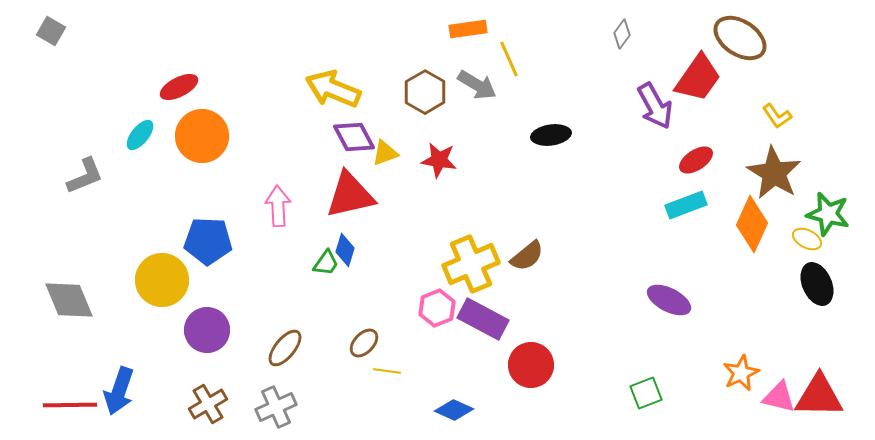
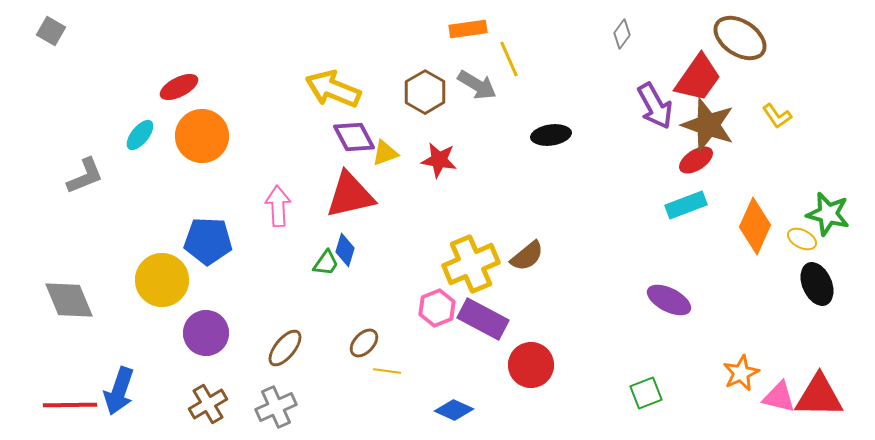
brown star at (774, 173): moved 66 px left, 48 px up; rotated 12 degrees counterclockwise
orange diamond at (752, 224): moved 3 px right, 2 px down
yellow ellipse at (807, 239): moved 5 px left
purple circle at (207, 330): moved 1 px left, 3 px down
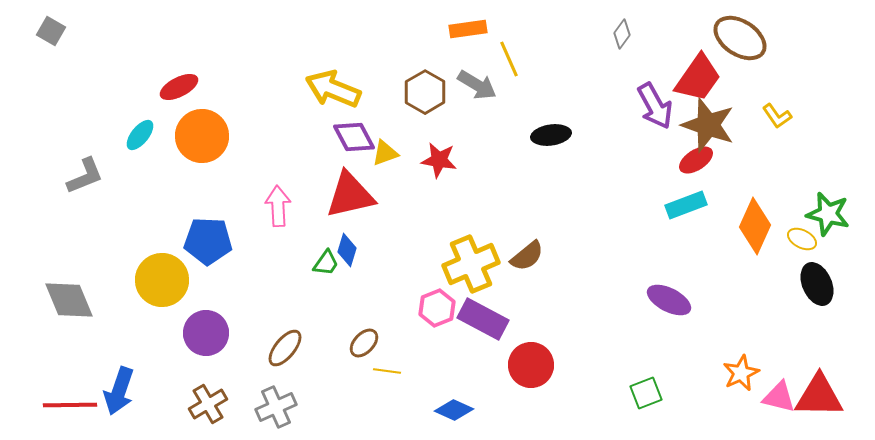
blue diamond at (345, 250): moved 2 px right
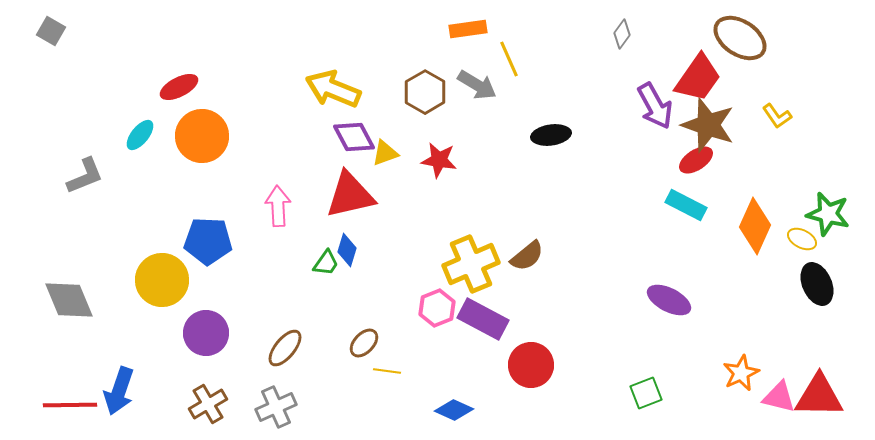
cyan rectangle at (686, 205): rotated 48 degrees clockwise
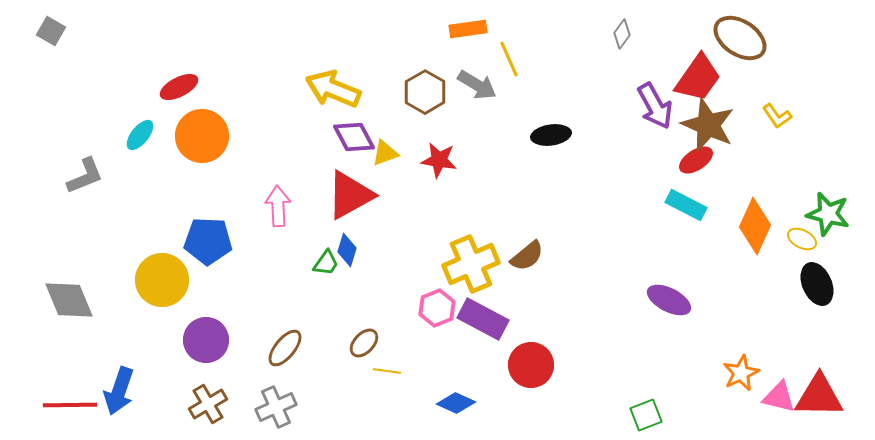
brown star at (708, 125): rotated 4 degrees clockwise
red triangle at (350, 195): rotated 16 degrees counterclockwise
purple circle at (206, 333): moved 7 px down
green square at (646, 393): moved 22 px down
blue diamond at (454, 410): moved 2 px right, 7 px up
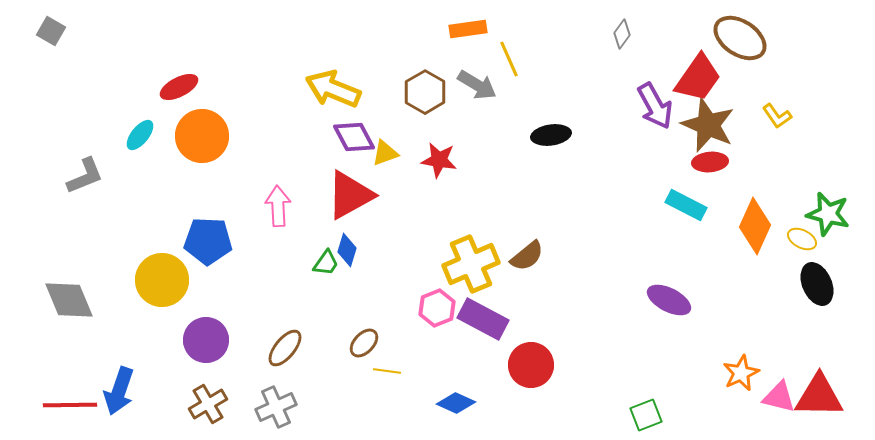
red ellipse at (696, 160): moved 14 px right, 2 px down; rotated 28 degrees clockwise
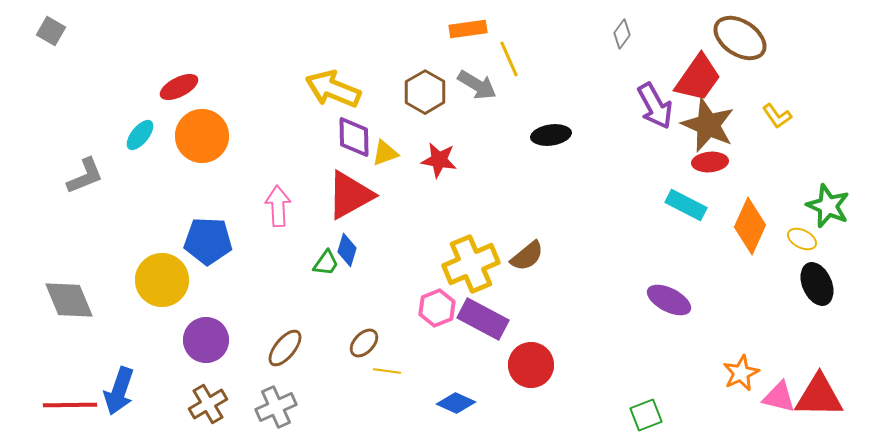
purple diamond at (354, 137): rotated 27 degrees clockwise
green star at (828, 214): moved 8 px up; rotated 9 degrees clockwise
orange diamond at (755, 226): moved 5 px left
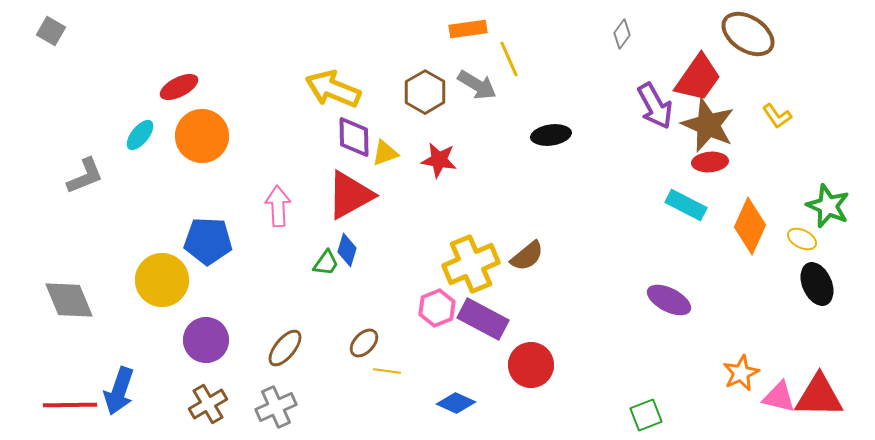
brown ellipse at (740, 38): moved 8 px right, 4 px up
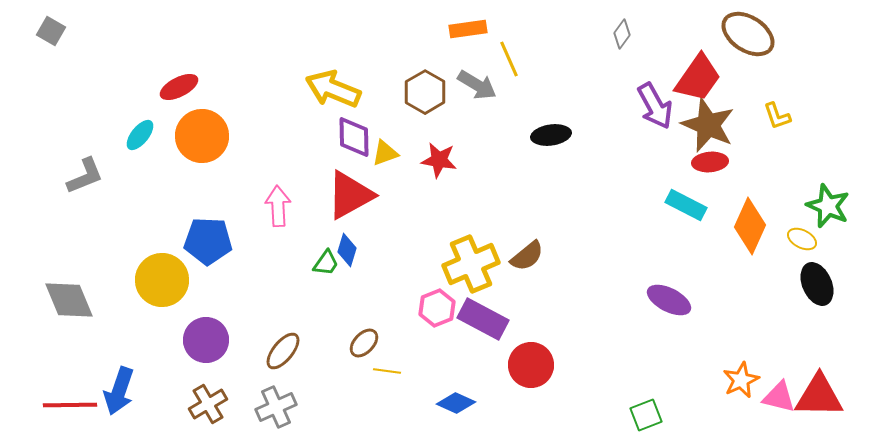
yellow L-shape at (777, 116): rotated 16 degrees clockwise
brown ellipse at (285, 348): moved 2 px left, 3 px down
orange star at (741, 373): moved 7 px down
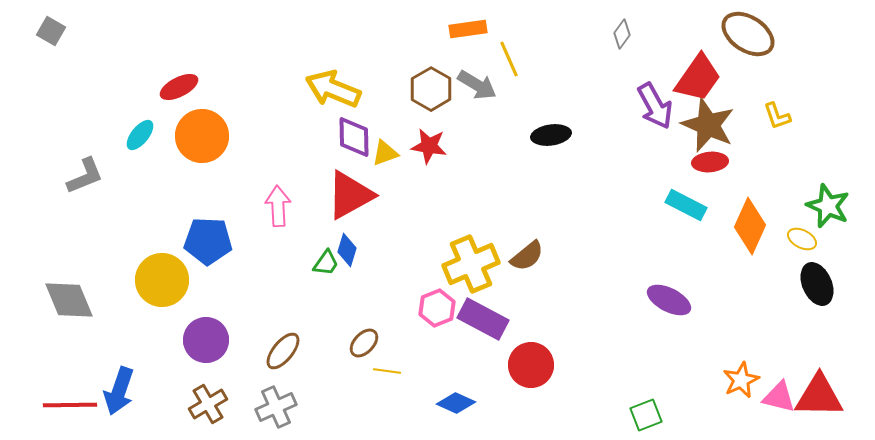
brown hexagon at (425, 92): moved 6 px right, 3 px up
red star at (439, 160): moved 10 px left, 14 px up
